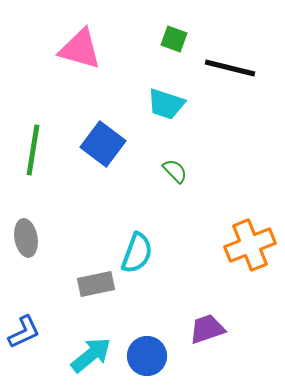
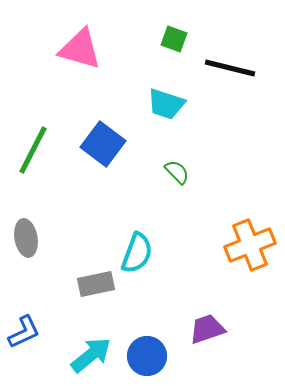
green line: rotated 18 degrees clockwise
green semicircle: moved 2 px right, 1 px down
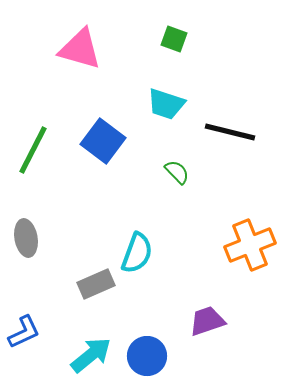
black line: moved 64 px down
blue square: moved 3 px up
gray rectangle: rotated 12 degrees counterclockwise
purple trapezoid: moved 8 px up
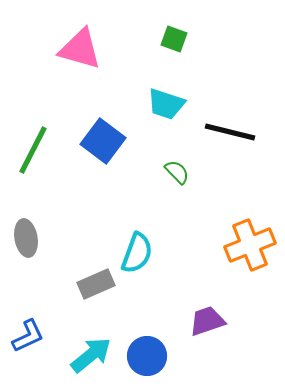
blue L-shape: moved 4 px right, 4 px down
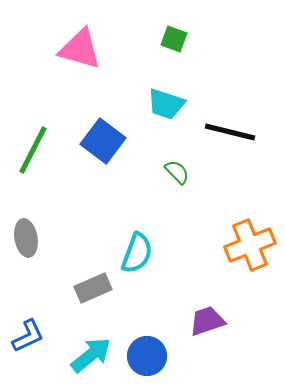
gray rectangle: moved 3 px left, 4 px down
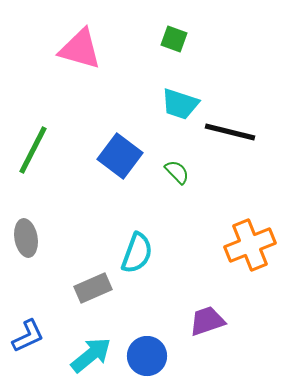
cyan trapezoid: moved 14 px right
blue square: moved 17 px right, 15 px down
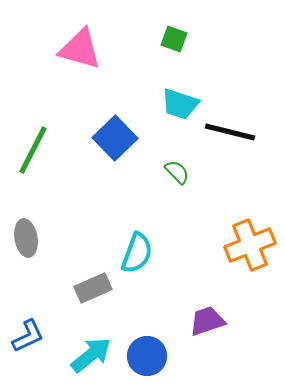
blue square: moved 5 px left, 18 px up; rotated 9 degrees clockwise
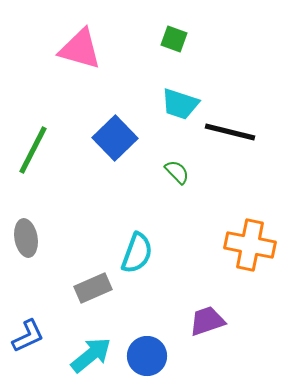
orange cross: rotated 33 degrees clockwise
